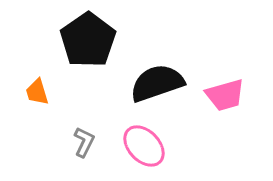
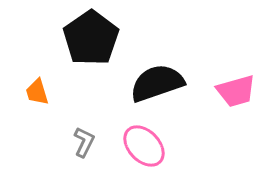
black pentagon: moved 3 px right, 2 px up
pink trapezoid: moved 11 px right, 4 px up
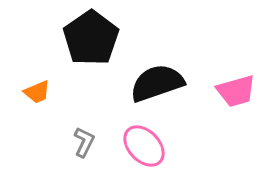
orange trapezoid: rotated 96 degrees counterclockwise
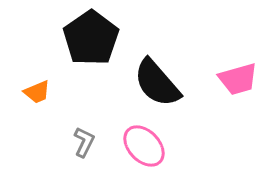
black semicircle: rotated 112 degrees counterclockwise
pink trapezoid: moved 2 px right, 12 px up
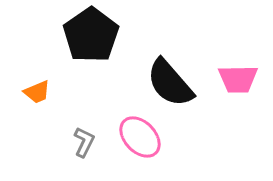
black pentagon: moved 3 px up
pink trapezoid: rotated 15 degrees clockwise
black semicircle: moved 13 px right
pink ellipse: moved 4 px left, 9 px up
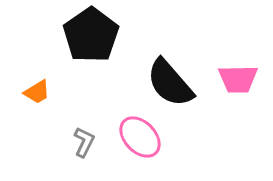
orange trapezoid: rotated 8 degrees counterclockwise
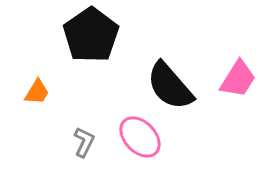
pink trapezoid: rotated 57 degrees counterclockwise
black semicircle: moved 3 px down
orange trapezoid: rotated 28 degrees counterclockwise
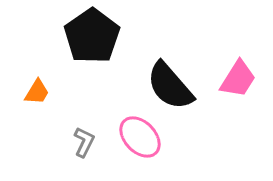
black pentagon: moved 1 px right, 1 px down
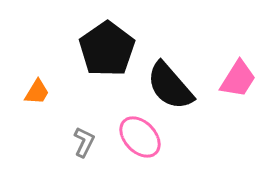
black pentagon: moved 15 px right, 13 px down
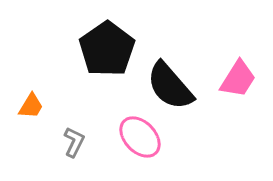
orange trapezoid: moved 6 px left, 14 px down
gray L-shape: moved 10 px left
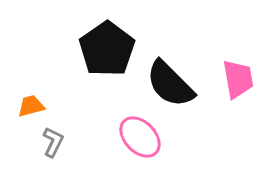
pink trapezoid: rotated 42 degrees counterclockwise
black semicircle: moved 2 px up; rotated 4 degrees counterclockwise
orange trapezoid: rotated 136 degrees counterclockwise
gray L-shape: moved 21 px left
